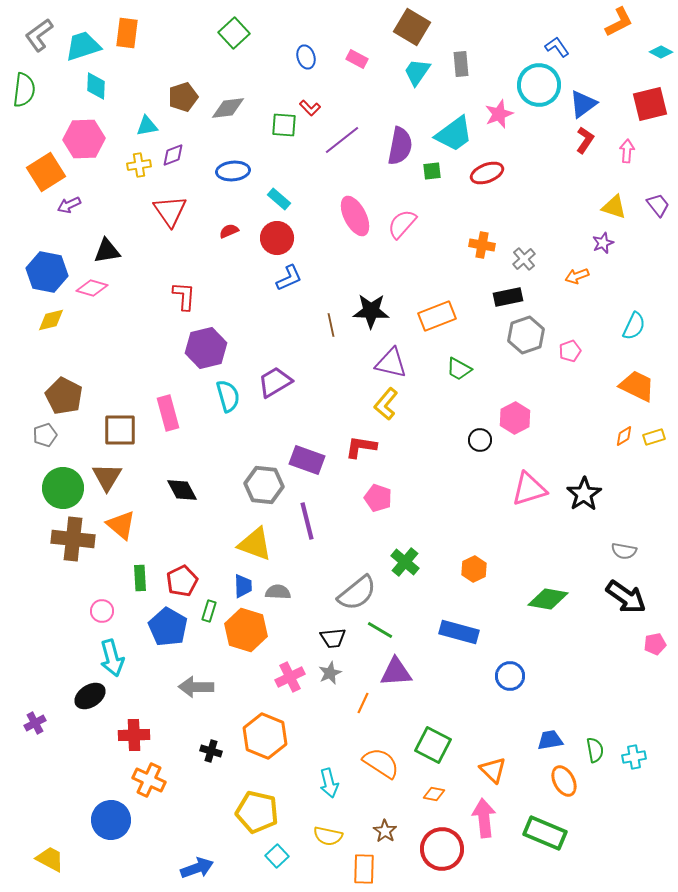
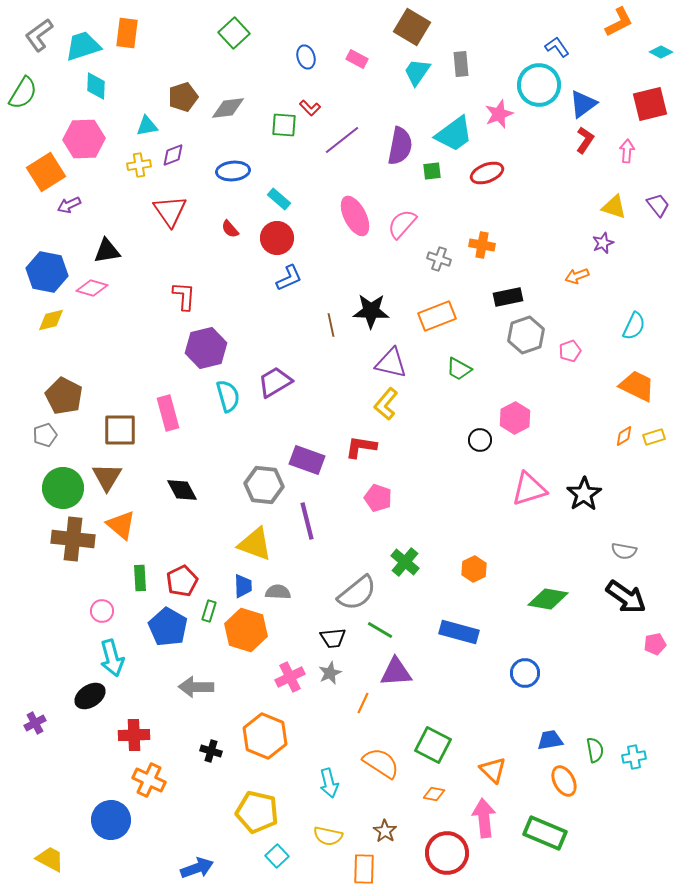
green semicircle at (24, 90): moved 1 px left, 3 px down; rotated 24 degrees clockwise
red semicircle at (229, 231): moved 1 px right, 2 px up; rotated 108 degrees counterclockwise
gray cross at (524, 259): moved 85 px left; rotated 30 degrees counterclockwise
blue circle at (510, 676): moved 15 px right, 3 px up
red circle at (442, 849): moved 5 px right, 4 px down
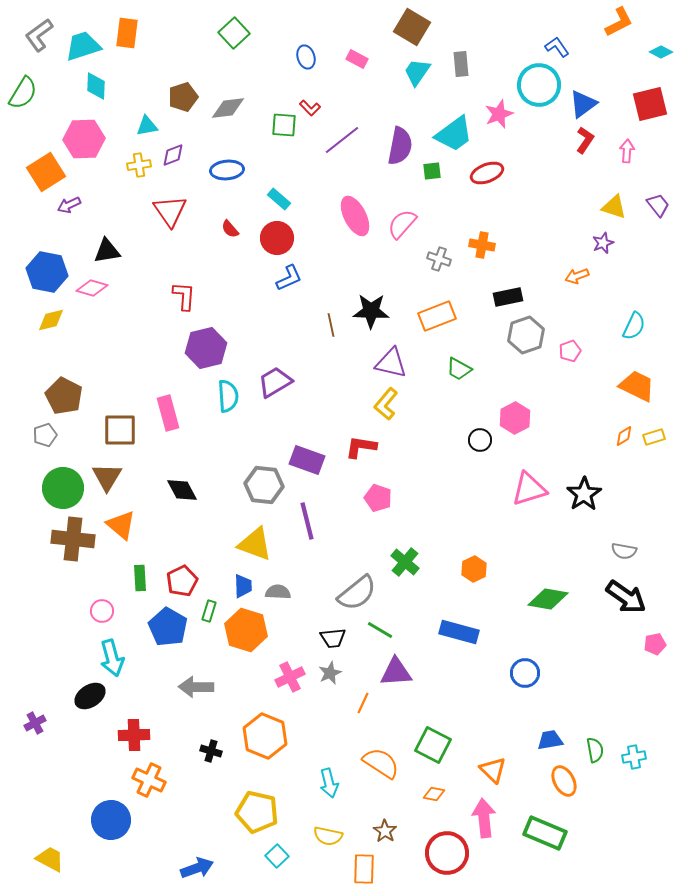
blue ellipse at (233, 171): moved 6 px left, 1 px up
cyan semicircle at (228, 396): rotated 12 degrees clockwise
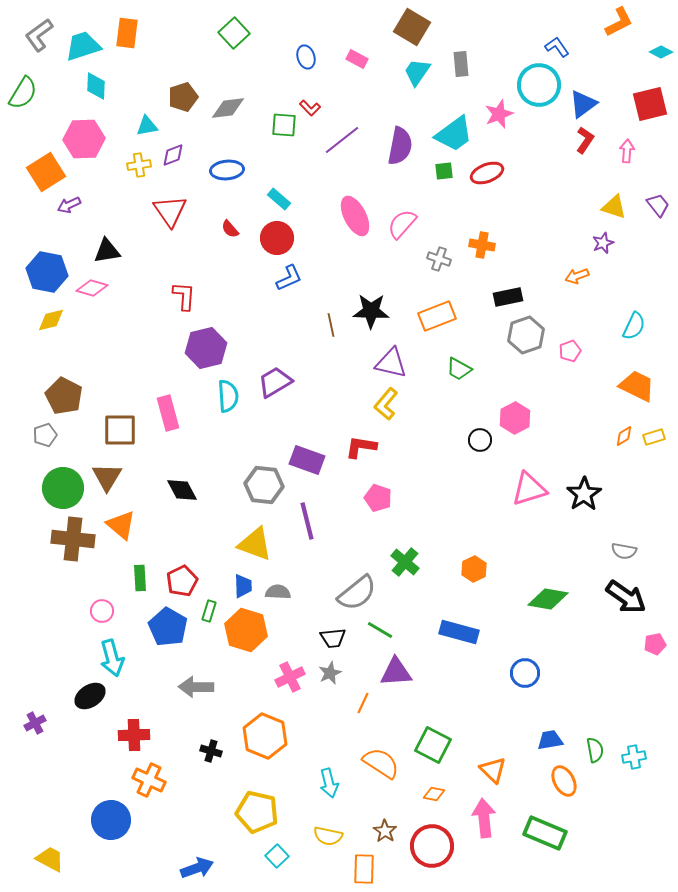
green square at (432, 171): moved 12 px right
red circle at (447, 853): moved 15 px left, 7 px up
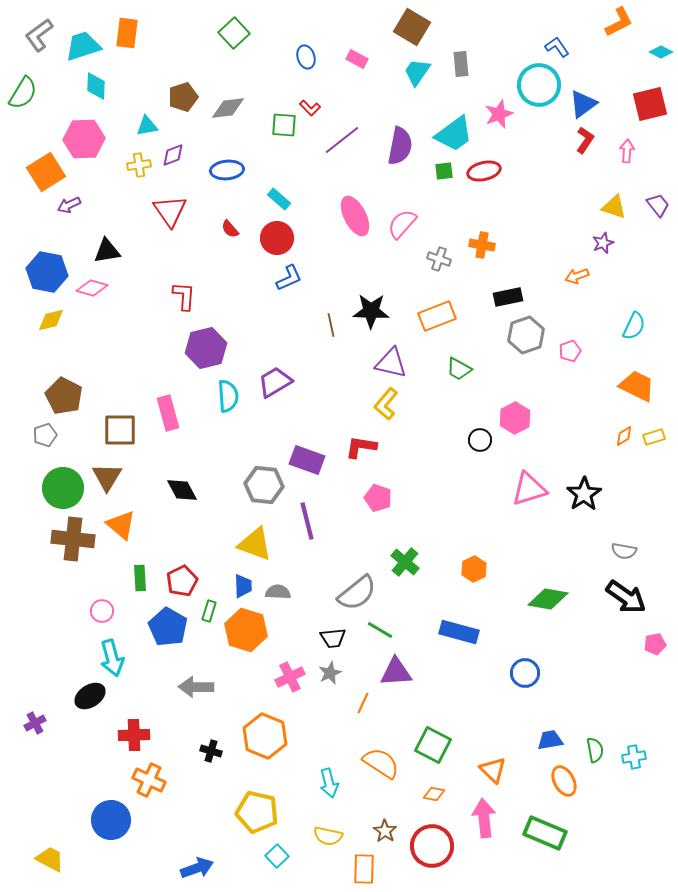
red ellipse at (487, 173): moved 3 px left, 2 px up; rotated 8 degrees clockwise
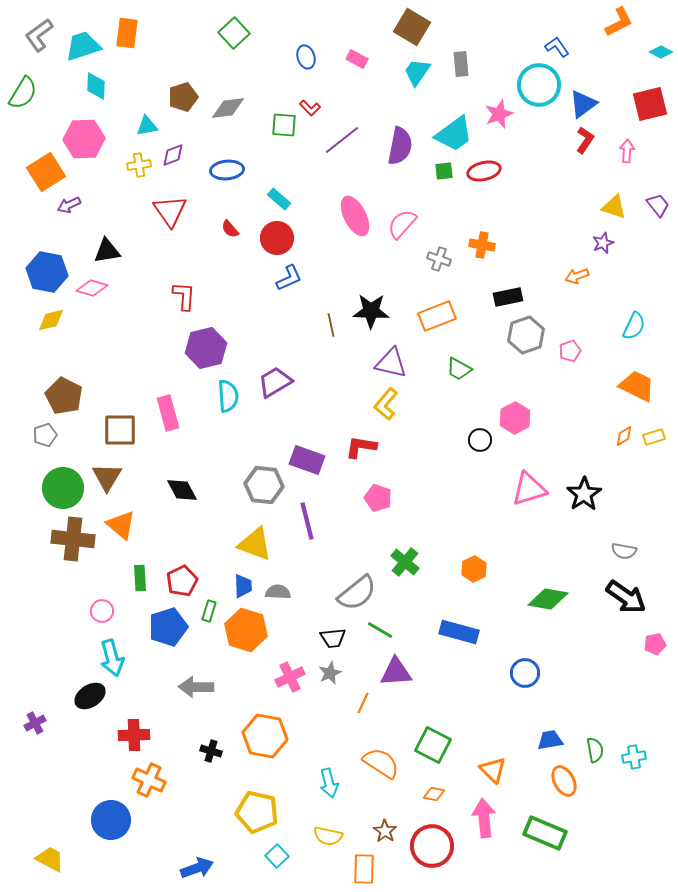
blue pentagon at (168, 627): rotated 24 degrees clockwise
orange hexagon at (265, 736): rotated 12 degrees counterclockwise
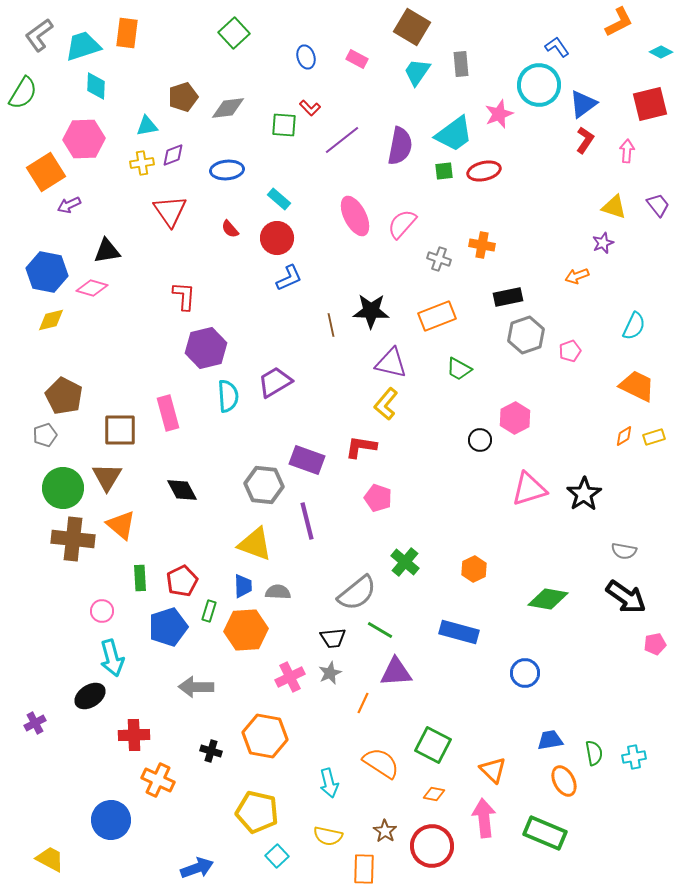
yellow cross at (139, 165): moved 3 px right, 2 px up
orange hexagon at (246, 630): rotated 21 degrees counterclockwise
green semicircle at (595, 750): moved 1 px left, 3 px down
orange cross at (149, 780): moved 9 px right
